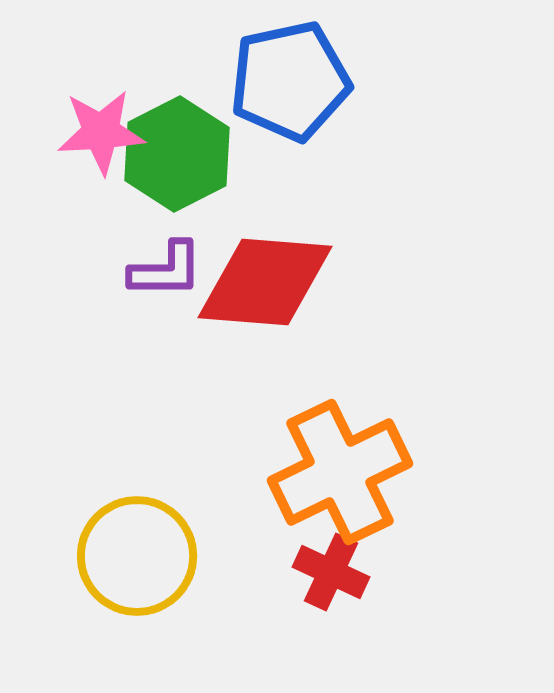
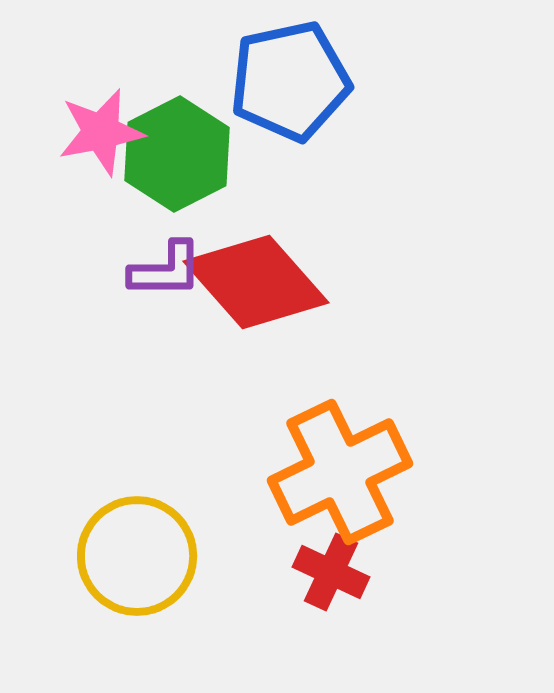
pink star: rotated 8 degrees counterclockwise
red diamond: moved 9 px left; rotated 44 degrees clockwise
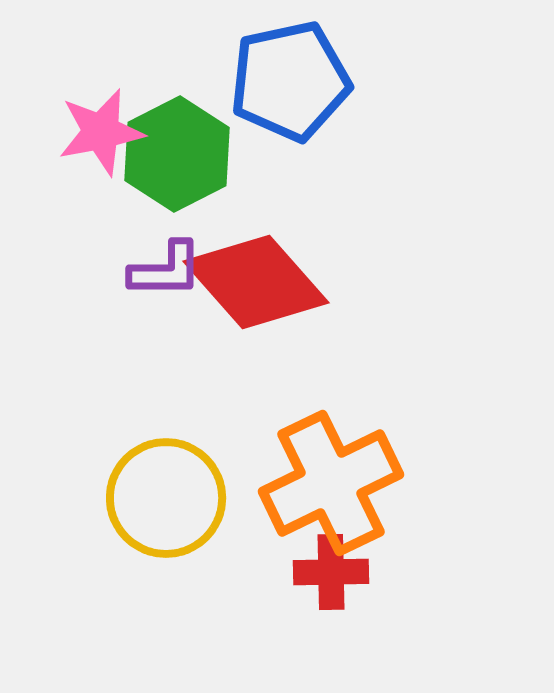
orange cross: moved 9 px left, 11 px down
yellow circle: moved 29 px right, 58 px up
red cross: rotated 26 degrees counterclockwise
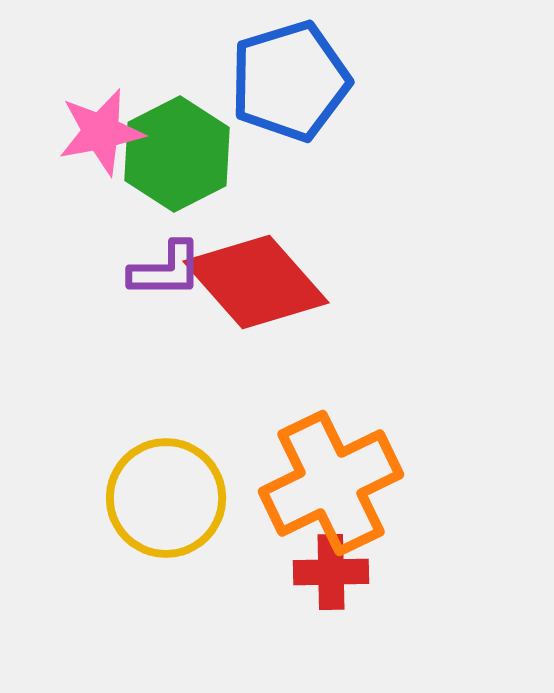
blue pentagon: rotated 5 degrees counterclockwise
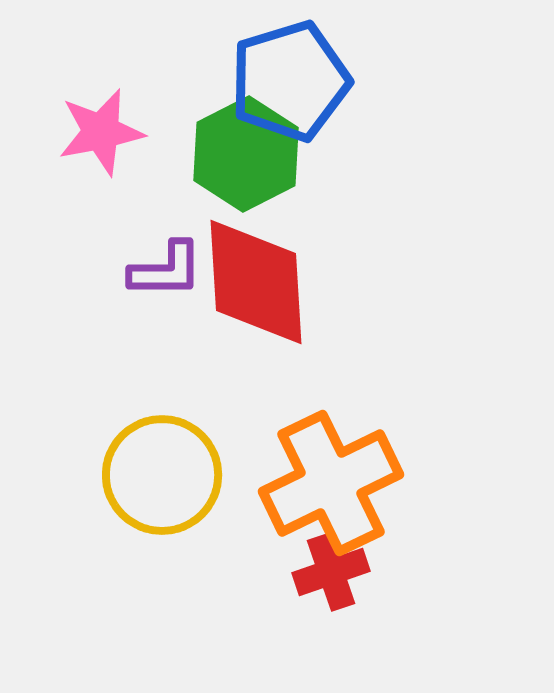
green hexagon: moved 69 px right
red diamond: rotated 38 degrees clockwise
yellow circle: moved 4 px left, 23 px up
red cross: rotated 18 degrees counterclockwise
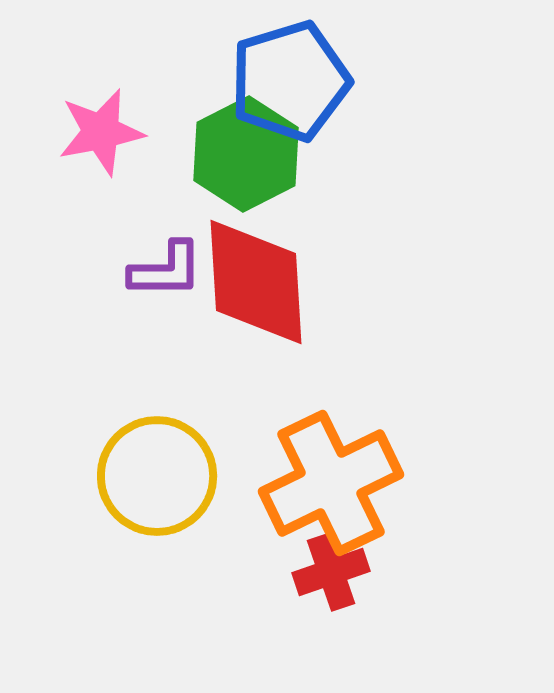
yellow circle: moved 5 px left, 1 px down
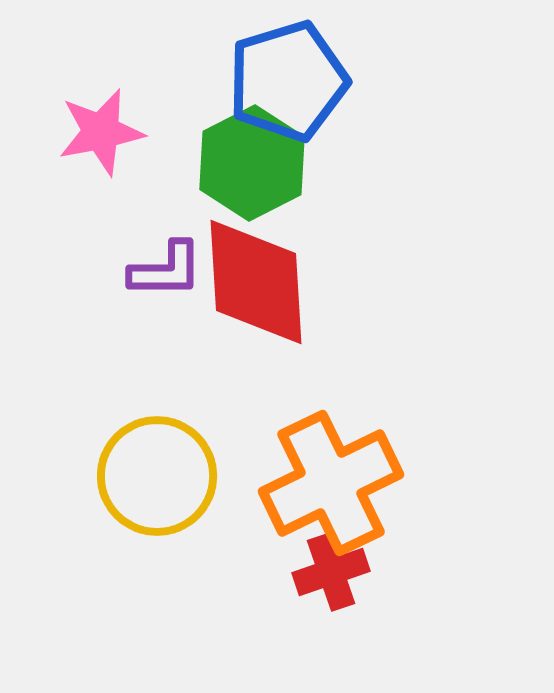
blue pentagon: moved 2 px left
green hexagon: moved 6 px right, 9 px down
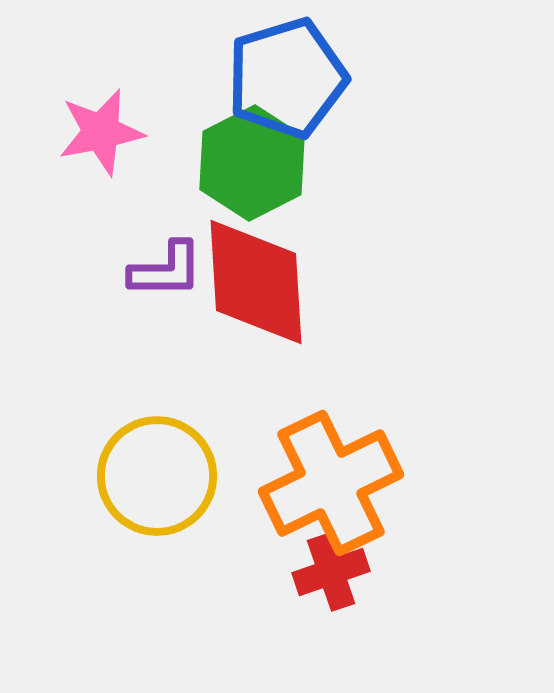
blue pentagon: moved 1 px left, 3 px up
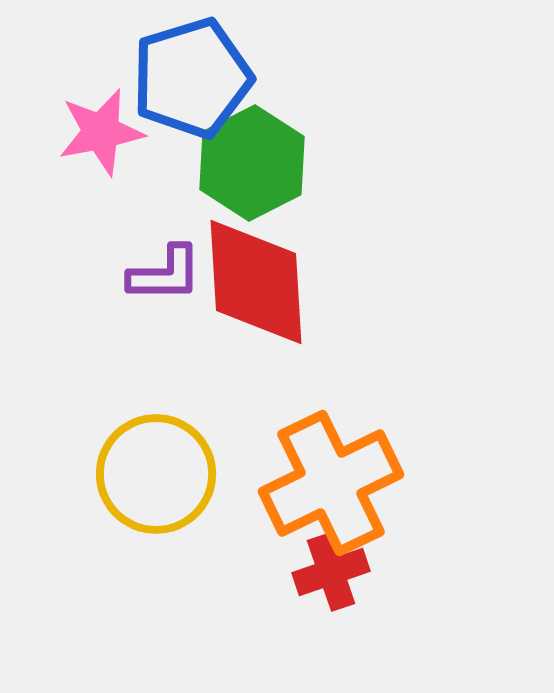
blue pentagon: moved 95 px left
purple L-shape: moved 1 px left, 4 px down
yellow circle: moved 1 px left, 2 px up
